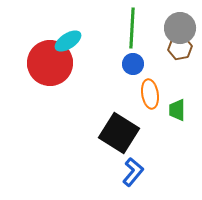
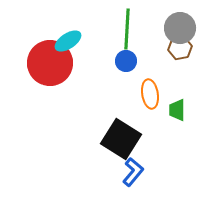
green line: moved 5 px left, 1 px down
blue circle: moved 7 px left, 3 px up
black square: moved 2 px right, 6 px down
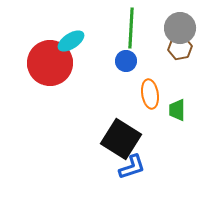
green line: moved 4 px right, 1 px up
cyan ellipse: moved 3 px right
blue L-shape: moved 1 px left, 5 px up; rotated 32 degrees clockwise
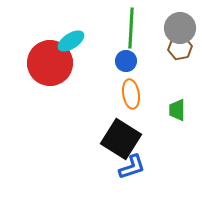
orange ellipse: moved 19 px left
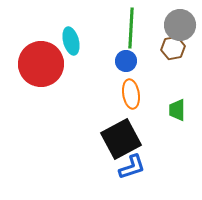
gray circle: moved 3 px up
cyan ellipse: rotated 72 degrees counterclockwise
brown hexagon: moved 7 px left
red circle: moved 9 px left, 1 px down
black square: rotated 30 degrees clockwise
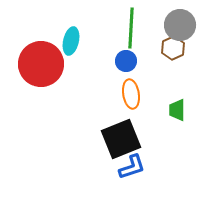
cyan ellipse: rotated 28 degrees clockwise
brown hexagon: rotated 15 degrees counterclockwise
black square: rotated 6 degrees clockwise
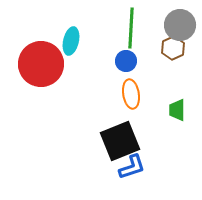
black square: moved 1 px left, 2 px down
